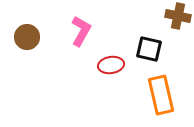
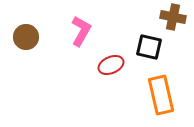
brown cross: moved 5 px left, 1 px down
brown circle: moved 1 px left
black square: moved 2 px up
red ellipse: rotated 15 degrees counterclockwise
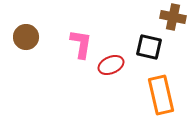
pink L-shape: moved 13 px down; rotated 20 degrees counterclockwise
